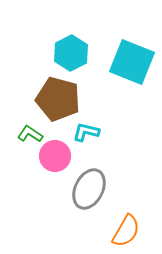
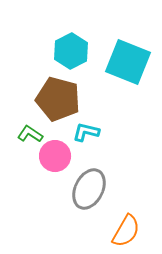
cyan hexagon: moved 2 px up
cyan square: moved 4 px left
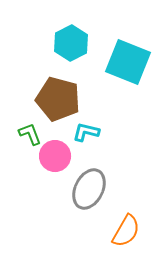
cyan hexagon: moved 8 px up
green L-shape: rotated 35 degrees clockwise
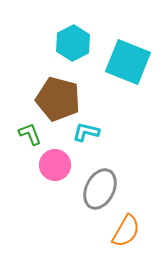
cyan hexagon: moved 2 px right
pink circle: moved 9 px down
gray ellipse: moved 11 px right
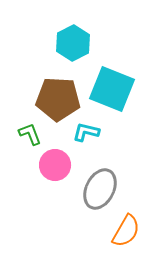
cyan square: moved 16 px left, 27 px down
brown pentagon: rotated 12 degrees counterclockwise
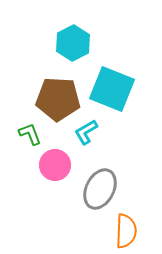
cyan L-shape: rotated 44 degrees counterclockwise
orange semicircle: rotated 28 degrees counterclockwise
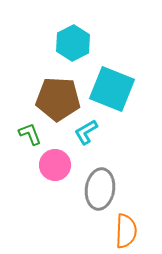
gray ellipse: rotated 18 degrees counterclockwise
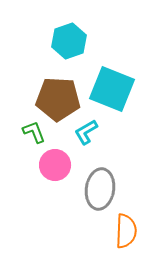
cyan hexagon: moved 4 px left, 2 px up; rotated 8 degrees clockwise
green L-shape: moved 4 px right, 2 px up
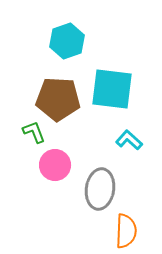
cyan hexagon: moved 2 px left
cyan square: rotated 15 degrees counterclockwise
cyan L-shape: moved 43 px right, 8 px down; rotated 72 degrees clockwise
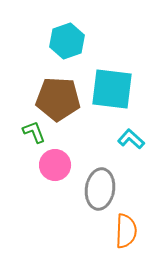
cyan L-shape: moved 2 px right, 1 px up
